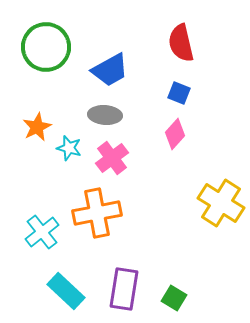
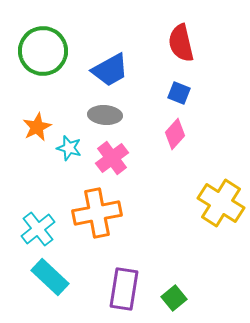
green circle: moved 3 px left, 4 px down
cyan cross: moved 4 px left, 3 px up
cyan rectangle: moved 16 px left, 14 px up
green square: rotated 20 degrees clockwise
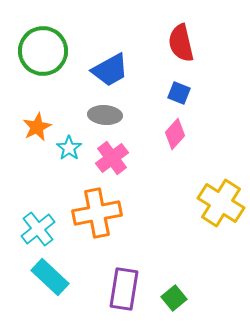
cyan star: rotated 20 degrees clockwise
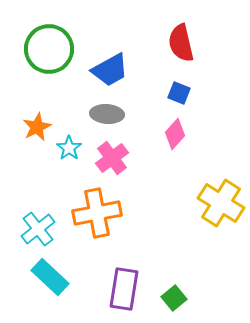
green circle: moved 6 px right, 2 px up
gray ellipse: moved 2 px right, 1 px up
